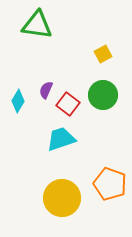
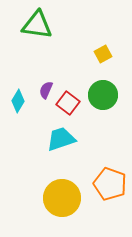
red square: moved 1 px up
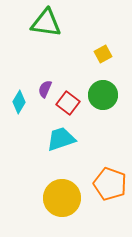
green triangle: moved 9 px right, 2 px up
purple semicircle: moved 1 px left, 1 px up
cyan diamond: moved 1 px right, 1 px down
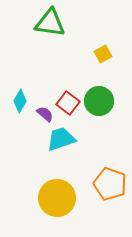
green triangle: moved 4 px right
purple semicircle: moved 25 px down; rotated 108 degrees clockwise
green circle: moved 4 px left, 6 px down
cyan diamond: moved 1 px right, 1 px up
yellow circle: moved 5 px left
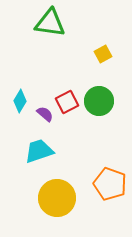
red square: moved 1 px left, 1 px up; rotated 25 degrees clockwise
cyan trapezoid: moved 22 px left, 12 px down
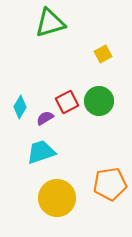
green triangle: rotated 24 degrees counterclockwise
cyan diamond: moved 6 px down
purple semicircle: moved 4 px down; rotated 72 degrees counterclockwise
cyan trapezoid: moved 2 px right, 1 px down
orange pentagon: rotated 28 degrees counterclockwise
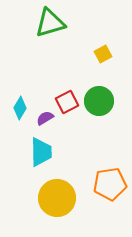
cyan diamond: moved 1 px down
cyan trapezoid: rotated 108 degrees clockwise
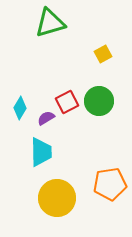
purple semicircle: moved 1 px right
